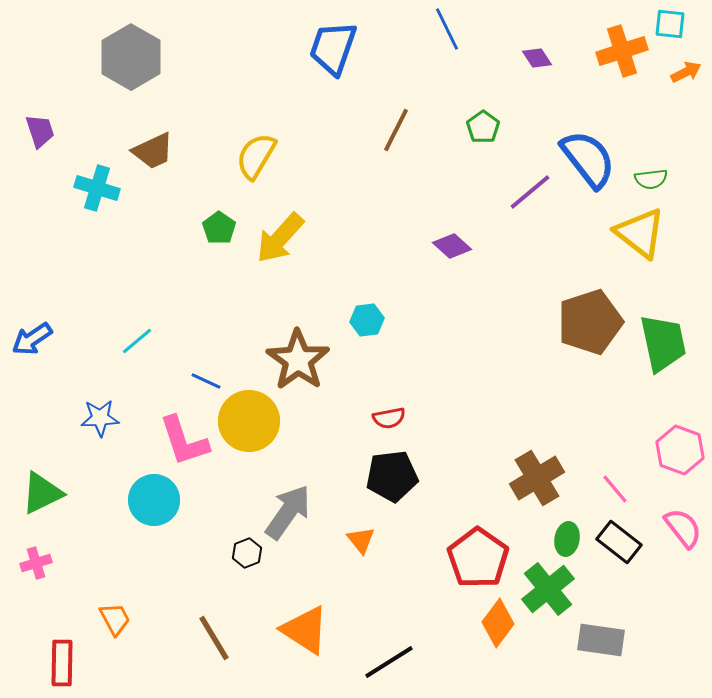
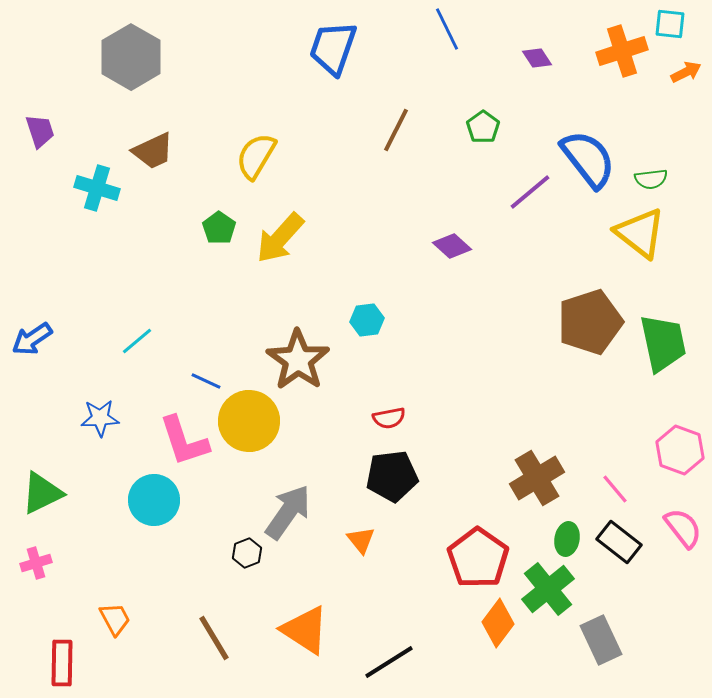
gray rectangle at (601, 640): rotated 57 degrees clockwise
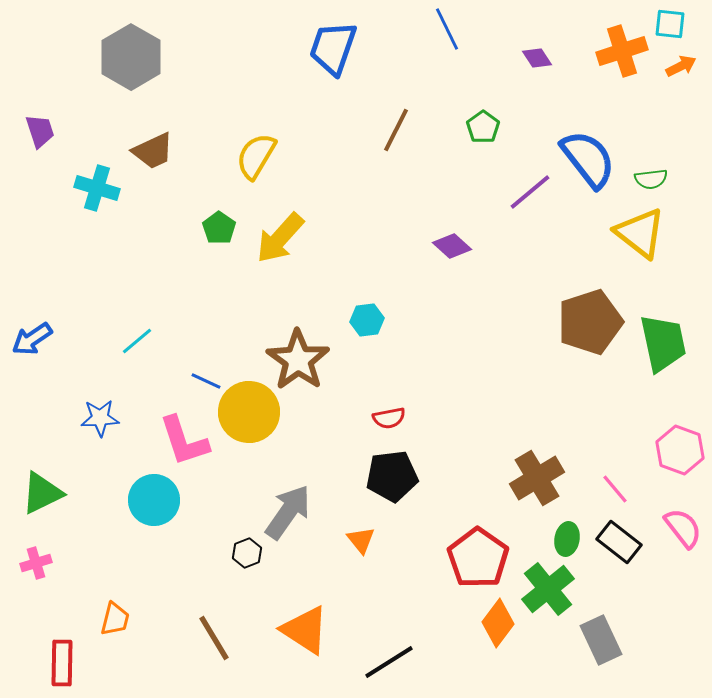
orange arrow at (686, 72): moved 5 px left, 6 px up
yellow circle at (249, 421): moved 9 px up
orange trapezoid at (115, 619): rotated 42 degrees clockwise
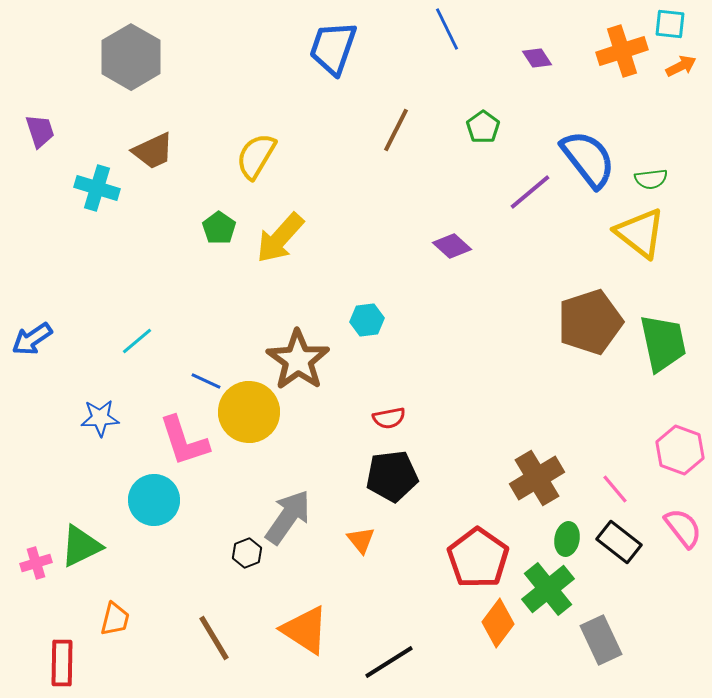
green triangle at (42, 493): moved 39 px right, 53 px down
gray arrow at (288, 512): moved 5 px down
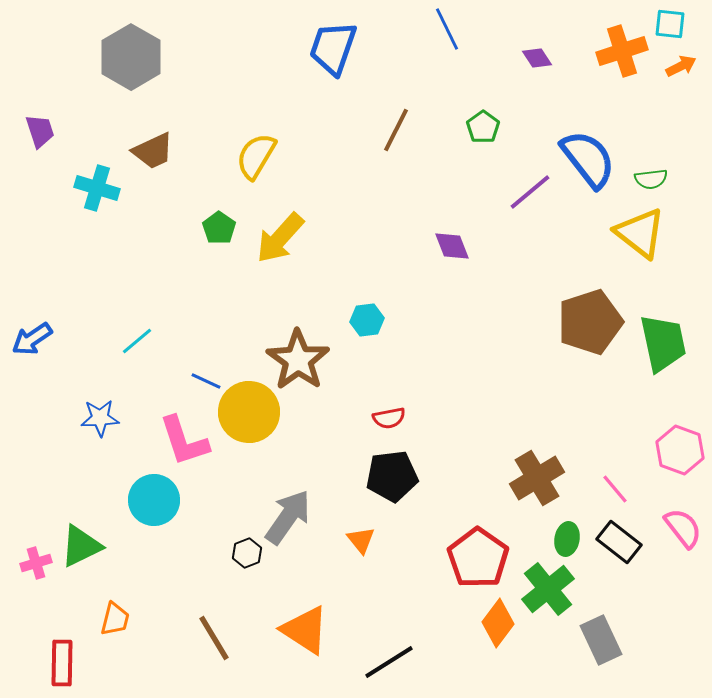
purple diamond at (452, 246): rotated 27 degrees clockwise
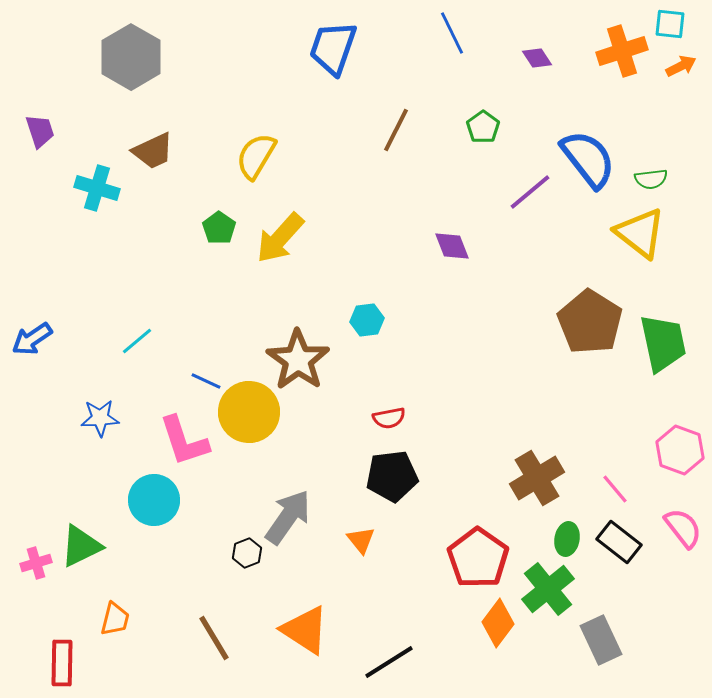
blue line at (447, 29): moved 5 px right, 4 px down
brown pentagon at (590, 322): rotated 22 degrees counterclockwise
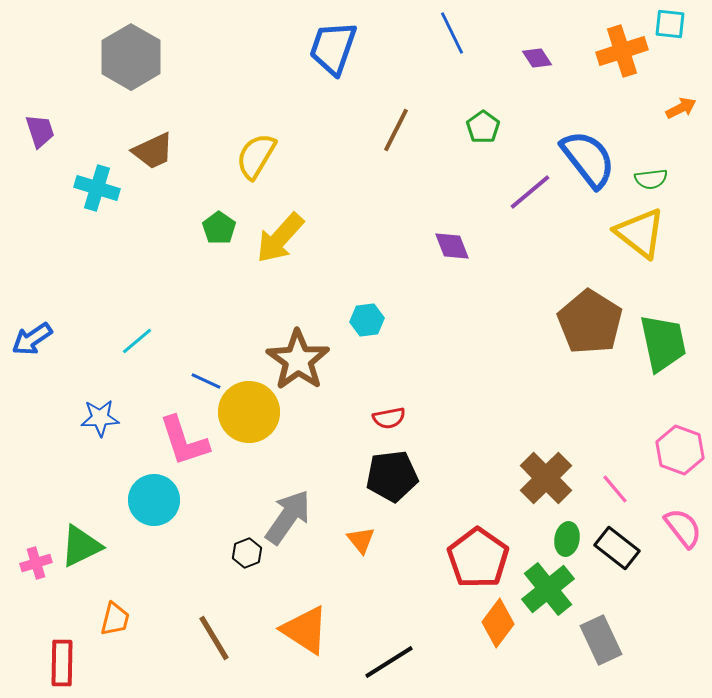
orange arrow at (681, 66): moved 42 px down
brown cross at (537, 478): moved 9 px right; rotated 14 degrees counterclockwise
black rectangle at (619, 542): moved 2 px left, 6 px down
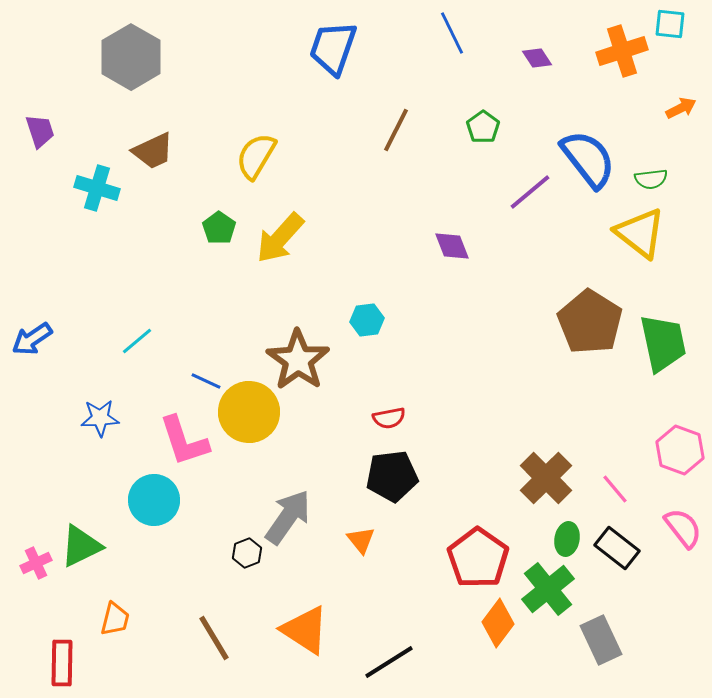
pink cross at (36, 563): rotated 8 degrees counterclockwise
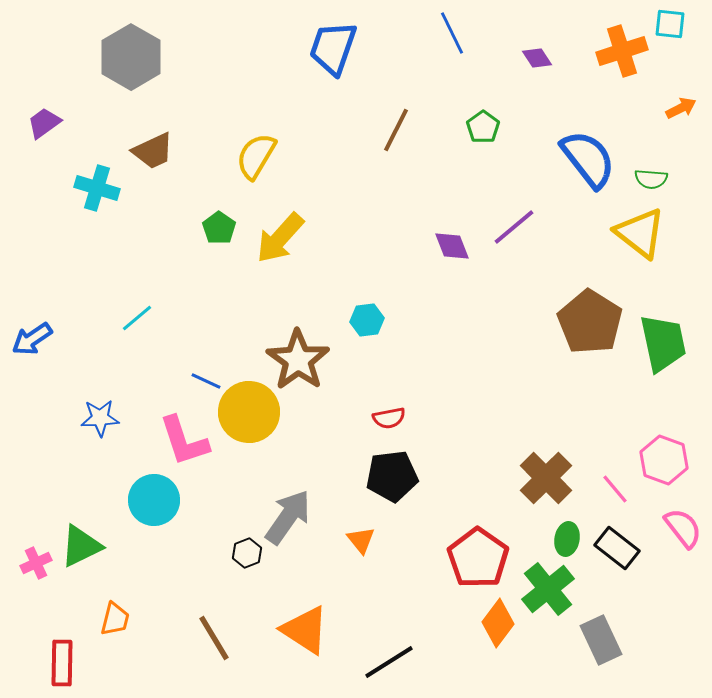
purple trapezoid at (40, 131): moved 4 px right, 8 px up; rotated 108 degrees counterclockwise
green semicircle at (651, 179): rotated 12 degrees clockwise
purple line at (530, 192): moved 16 px left, 35 px down
cyan line at (137, 341): moved 23 px up
pink hexagon at (680, 450): moved 16 px left, 10 px down
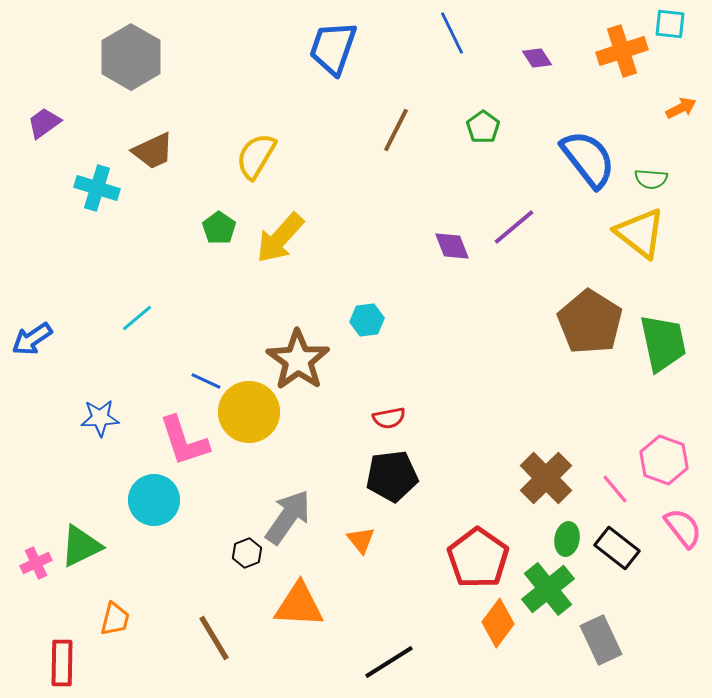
orange triangle at (305, 630): moved 6 px left, 25 px up; rotated 30 degrees counterclockwise
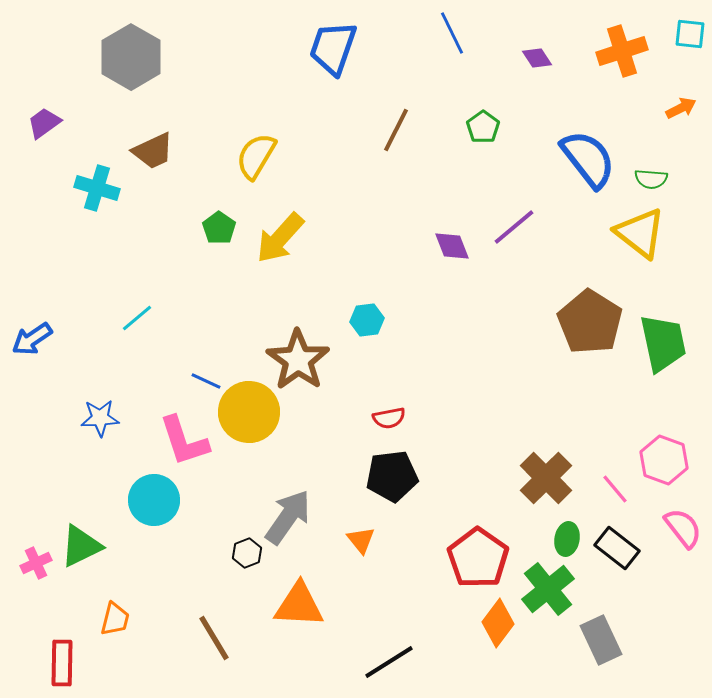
cyan square at (670, 24): moved 20 px right, 10 px down
